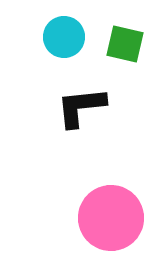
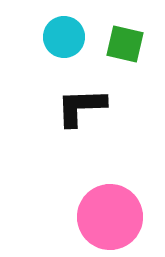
black L-shape: rotated 4 degrees clockwise
pink circle: moved 1 px left, 1 px up
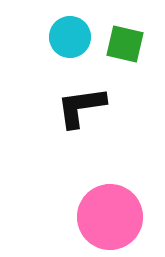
cyan circle: moved 6 px right
black L-shape: rotated 6 degrees counterclockwise
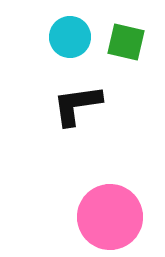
green square: moved 1 px right, 2 px up
black L-shape: moved 4 px left, 2 px up
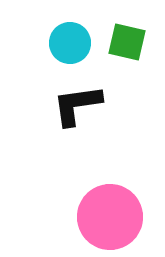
cyan circle: moved 6 px down
green square: moved 1 px right
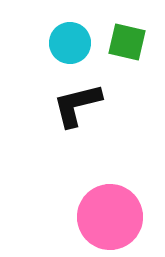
black L-shape: rotated 6 degrees counterclockwise
